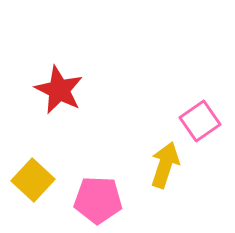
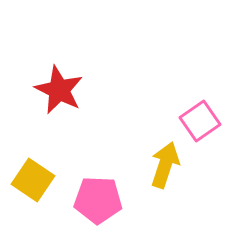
yellow square: rotated 9 degrees counterclockwise
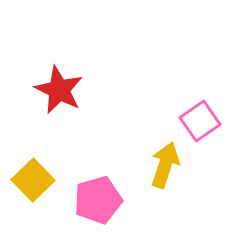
yellow square: rotated 12 degrees clockwise
pink pentagon: rotated 18 degrees counterclockwise
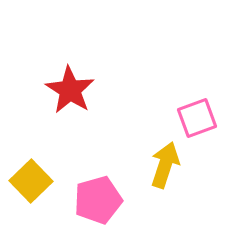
red star: moved 11 px right; rotated 6 degrees clockwise
pink square: moved 3 px left, 3 px up; rotated 15 degrees clockwise
yellow square: moved 2 px left, 1 px down
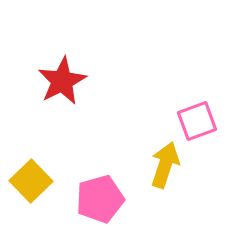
red star: moved 8 px left, 9 px up; rotated 12 degrees clockwise
pink square: moved 3 px down
pink pentagon: moved 2 px right, 1 px up
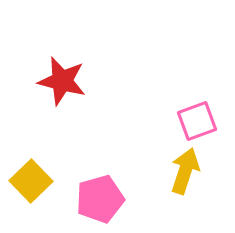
red star: rotated 30 degrees counterclockwise
yellow arrow: moved 20 px right, 6 px down
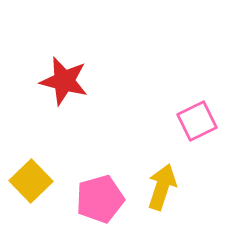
red star: moved 2 px right
pink square: rotated 6 degrees counterclockwise
yellow arrow: moved 23 px left, 16 px down
